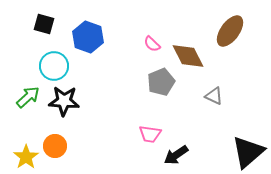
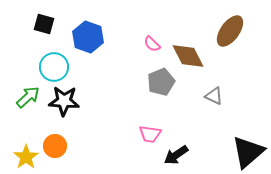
cyan circle: moved 1 px down
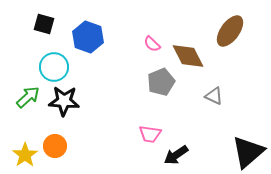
yellow star: moved 1 px left, 2 px up
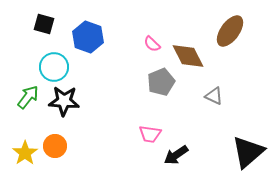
green arrow: rotated 10 degrees counterclockwise
yellow star: moved 2 px up
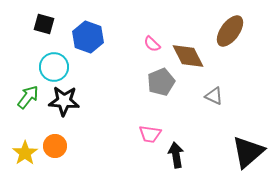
black arrow: rotated 115 degrees clockwise
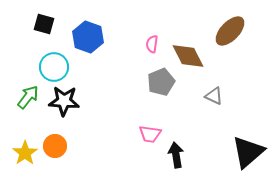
brown ellipse: rotated 8 degrees clockwise
pink semicircle: rotated 54 degrees clockwise
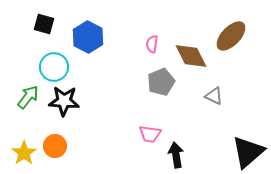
brown ellipse: moved 1 px right, 5 px down
blue hexagon: rotated 8 degrees clockwise
brown diamond: moved 3 px right
yellow star: moved 1 px left
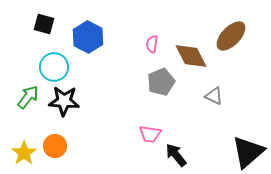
black arrow: rotated 30 degrees counterclockwise
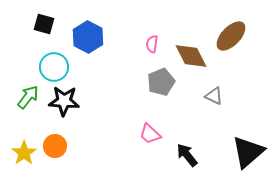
pink trapezoid: rotated 35 degrees clockwise
black arrow: moved 11 px right
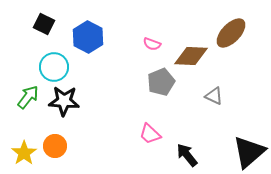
black square: rotated 10 degrees clockwise
brown ellipse: moved 3 px up
pink semicircle: rotated 78 degrees counterclockwise
brown diamond: rotated 60 degrees counterclockwise
black triangle: moved 1 px right
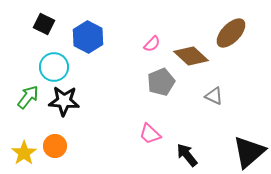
pink semicircle: rotated 66 degrees counterclockwise
brown diamond: rotated 40 degrees clockwise
